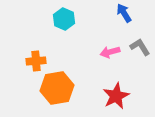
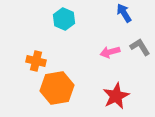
orange cross: rotated 18 degrees clockwise
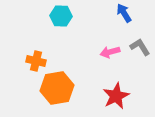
cyan hexagon: moved 3 px left, 3 px up; rotated 20 degrees counterclockwise
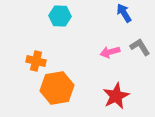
cyan hexagon: moved 1 px left
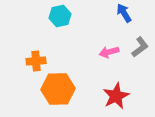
cyan hexagon: rotated 15 degrees counterclockwise
gray L-shape: rotated 85 degrees clockwise
pink arrow: moved 1 px left
orange cross: rotated 18 degrees counterclockwise
orange hexagon: moved 1 px right, 1 px down; rotated 8 degrees clockwise
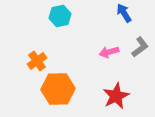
orange cross: moved 1 px right; rotated 30 degrees counterclockwise
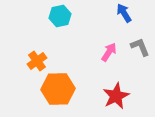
gray L-shape: rotated 75 degrees counterclockwise
pink arrow: rotated 138 degrees clockwise
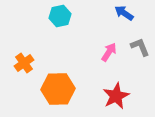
blue arrow: rotated 24 degrees counterclockwise
orange cross: moved 13 px left, 2 px down
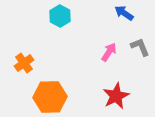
cyan hexagon: rotated 20 degrees counterclockwise
orange hexagon: moved 8 px left, 8 px down
